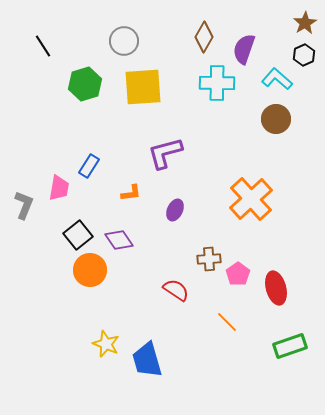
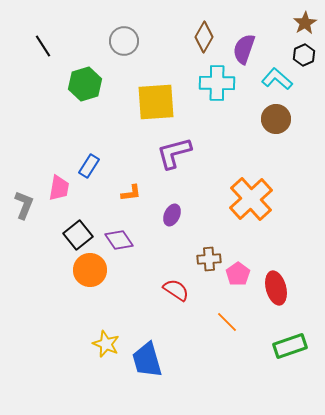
yellow square: moved 13 px right, 15 px down
purple L-shape: moved 9 px right
purple ellipse: moved 3 px left, 5 px down
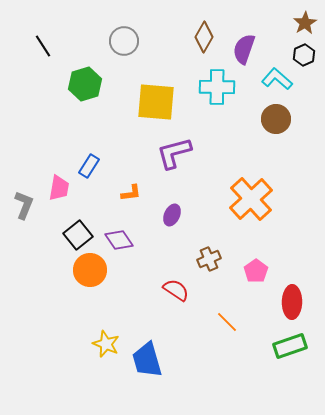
cyan cross: moved 4 px down
yellow square: rotated 9 degrees clockwise
brown cross: rotated 20 degrees counterclockwise
pink pentagon: moved 18 px right, 3 px up
red ellipse: moved 16 px right, 14 px down; rotated 16 degrees clockwise
